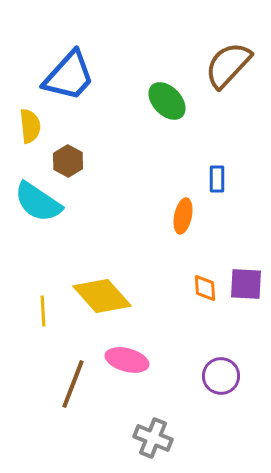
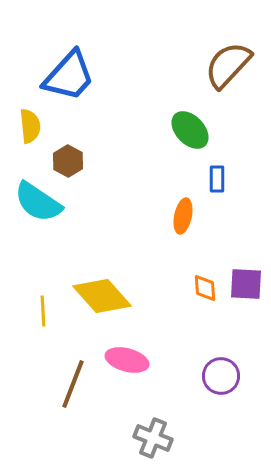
green ellipse: moved 23 px right, 29 px down
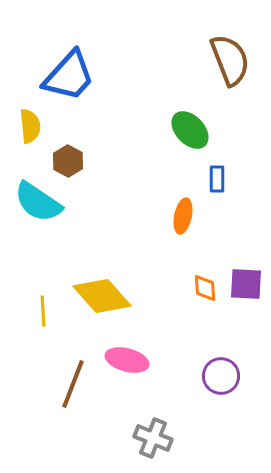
brown semicircle: moved 2 px right, 5 px up; rotated 116 degrees clockwise
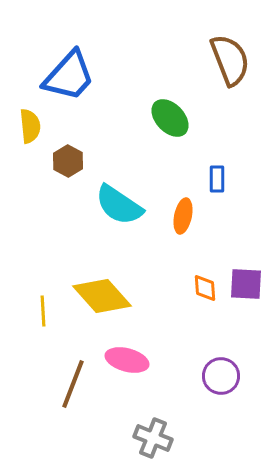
green ellipse: moved 20 px left, 12 px up
cyan semicircle: moved 81 px right, 3 px down
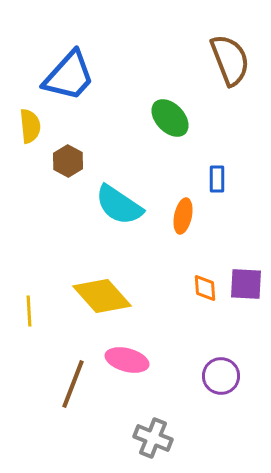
yellow line: moved 14 px left
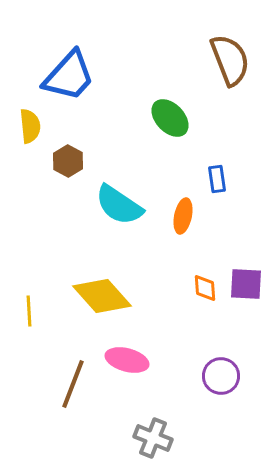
blue rectangle: rotated 8 degrees counterclockwise
